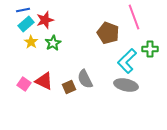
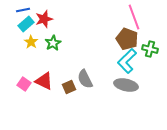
red star: moved 1 px left, 1 px up
brown pentagon: moved 19 px right, 6 px down
green cross: rotated 14 degrees clockwise
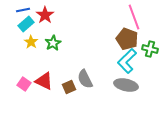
red star: moved 1 px right, 4 px up; rotated 18 degrees counterclockwise
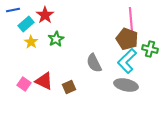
blue line: moved 10 px left
pink line: moved 3 px left, 3 px down; rotated 15 degrees clockwise
green star: moved 3 px right, 4 px up
gray semicircle: moved 9 px right, 16 px up
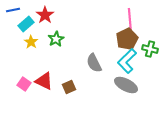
pink line: moved 1 px left, 1 px down
brown pentagon: rotated 25 degrees clockwise
gray ellipse: rotated 15 degrees clockwise
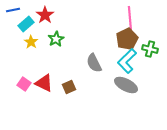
pink line: moved 2 px up
red triangle: moved 2 px down
